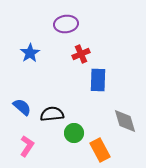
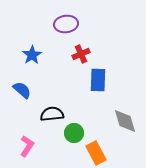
blue star: moved 2 px right, 2 px down
blue semicircle: moved 17 px up
orange rectangle: moved 4 px left, 3 px down
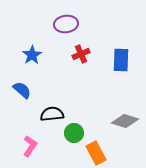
blue rectangle: moved 23 px right, 20 px up
gray diamond: rotated 56 degrees counterclockwise
pink L-shape: moved 3 px right
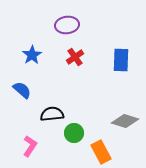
purple ellipse: moved 1 px right, 1 px down
red cross: moved 6 px left, 3 px down; rotated 12 degrees counterclockwise
orange rectangle: moved 5 px right, 1 px up
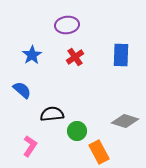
blue rectangle: moved 5 px up
green circle: moved 3 px right, 2 px up
orange rectangle: moved 2 px left
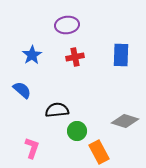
red cross: rotated 24 degrees clockwise
black semicircle: moved 5 px right, 4 px up
pink L-shape: moved 2 px right, 2 px down; rotated 15 degrees counterclockwise
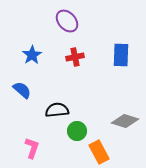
purple ellipse: moved 4 px up; rotated 55 degrees clockwise
